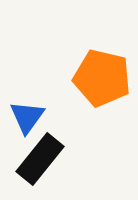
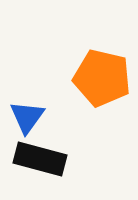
black rectangle: rotated 66 degrees clockwise
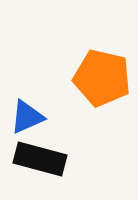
blue triangle: rotated 30 degrees clockwise
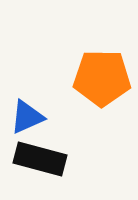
orange pentagon: rotated 12 degrees counterclockwise
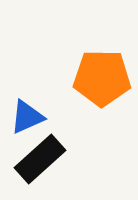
black rectangle: rotated 57 degrees counterclockwise
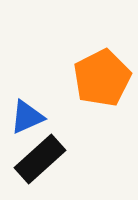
orange pentagon: rotated 28 degrees counterclockwise
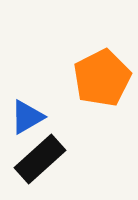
blue triangle: rotated 6 degrees counterclockwise
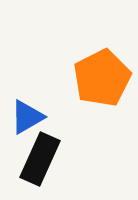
black rectangle: rotated 24 degrees counterclockwise
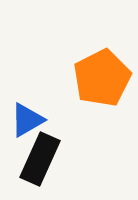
blue triangle: moved 3 px down
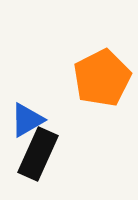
black rectangle: moved 2 px left, 5 px up
